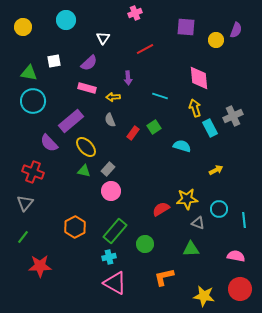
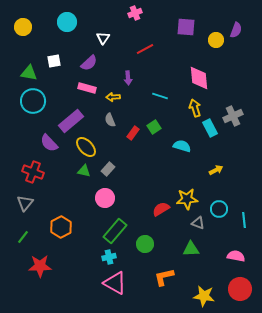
cyan circle at (66, 20): moved 1 px right, 2 px down
pink circle at (111, 191): moved 6 px left, 7 px down
orange hexagon at (75, 227): moved 14 px left
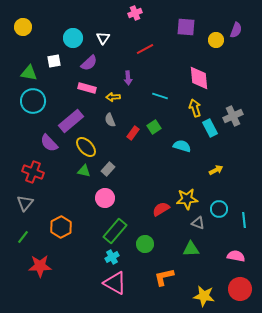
cyan circle at (67, 22): moved 6 px right, 16 px down
cyan cross at (109, 257): moved 3 px right; rotated 16 degrees counterclockwise
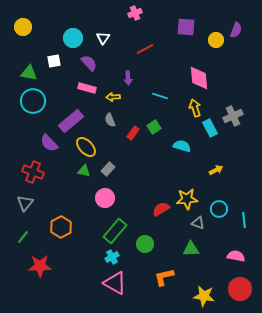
purple semicircle at (89, 63): rotated 90 degrees counterclockwise
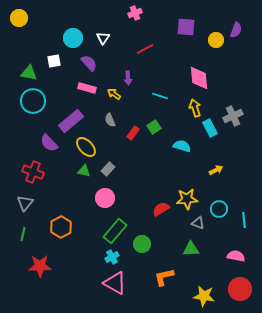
yellow circle at (23, 27): moved 4 px left, 9 px up
yellow arrow at (113, 97): moved 1 px right, 3 px up; rotated 40 degrees clockwise
green line at (23, 237): moved 3 px up; rotated 24 degrees counterclockwise
green circle at (145, 244): moved 3 px left
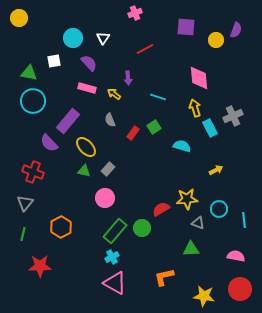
cyan line at (160, 96): moved 2 px left, 1 px down
purple rectangle at (71, 121): moved 3 px left; rotated 10 degrees counterclockwise
green circle at (142, 244): moved 16 px up
